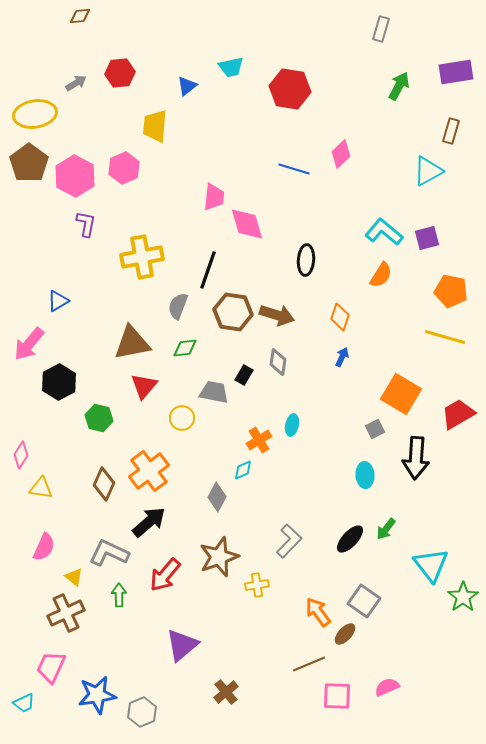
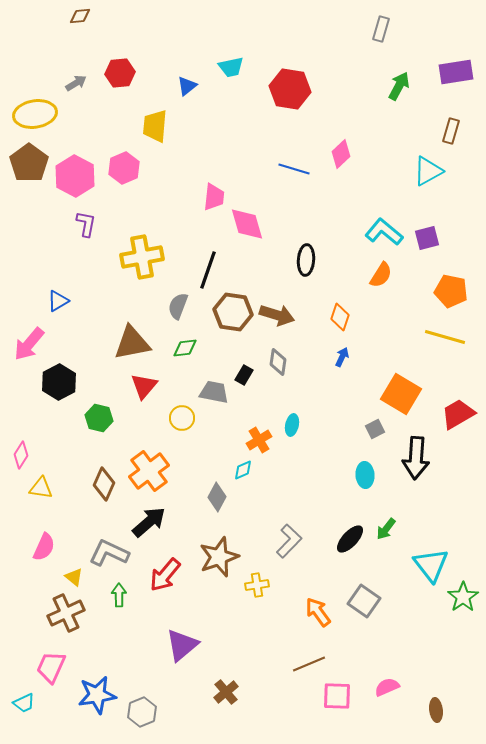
brown ellipse at (345, 634): moved 91 px right, 76 px down; rotated 50 degrees counterclockwise
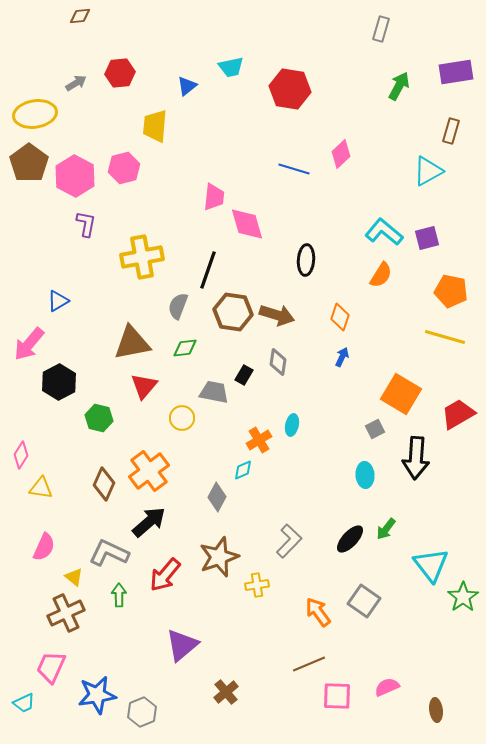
pink hexagon at (124, 168): rotated 8 degrees clockwise
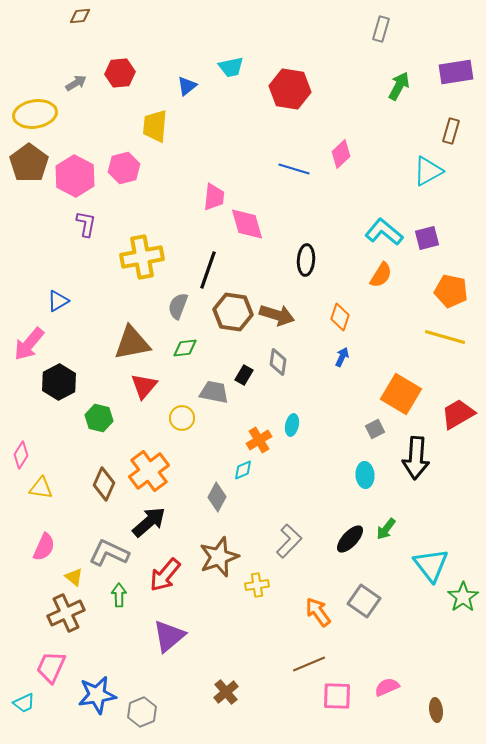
purple triangle at (182, 645): moved 13 px left, 9 px up
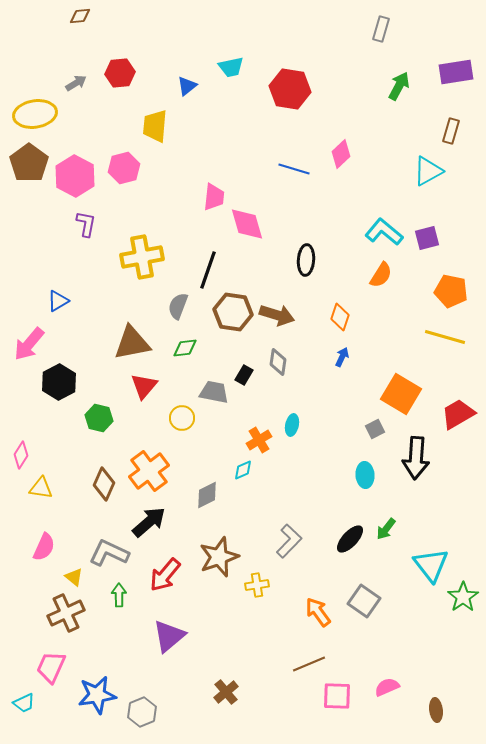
gray diamond at (217, 497): moved 10 px left, 2 px up; rotated 36 degrees clockwise
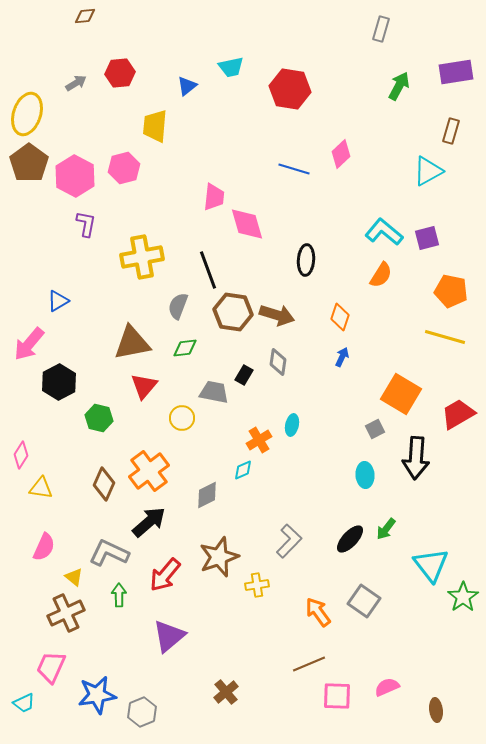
brown diamond at (80, 16): moved 5 px right
yellow ellipse at (35, 114): moved 8 px left; rotated 63 degrees counterclockwise
black line at (208, 270): rotated 39 degrees counterclockwise
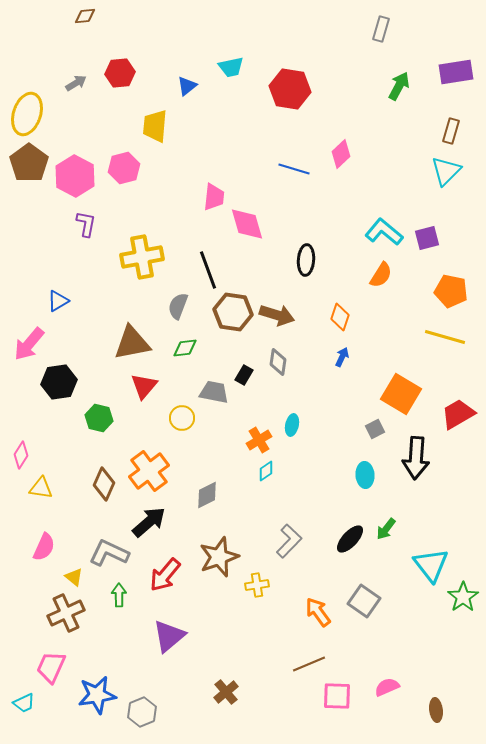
cyan triangle at (428, 171): moved 18 px right; rotated 16 degrees counterclockwise
black hexagon at (59, 382): rotated 20 degrees clockwise
cyan diamond at (243, 470): moved 23 px right, 1 px down; rotated 10 degrees counterclockwise
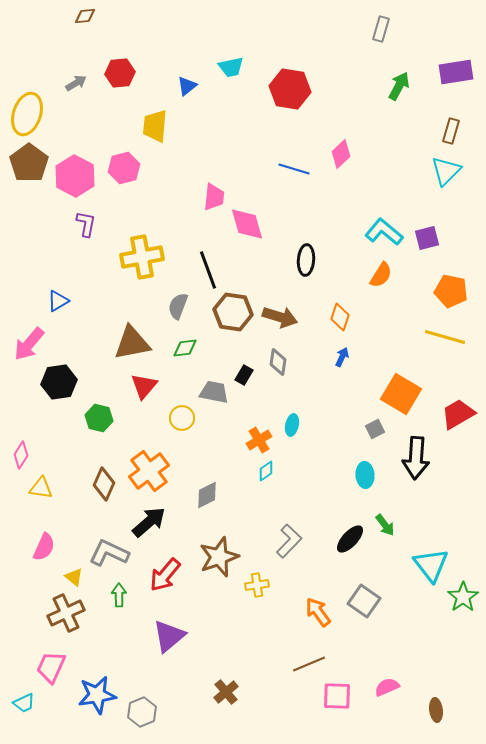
brown arrow at (277, 315): moved 3 px right, 2 px down
green arrow at (386, 529): moved 1 px left, 4 px up; rotated 75 degrees counterclockwise
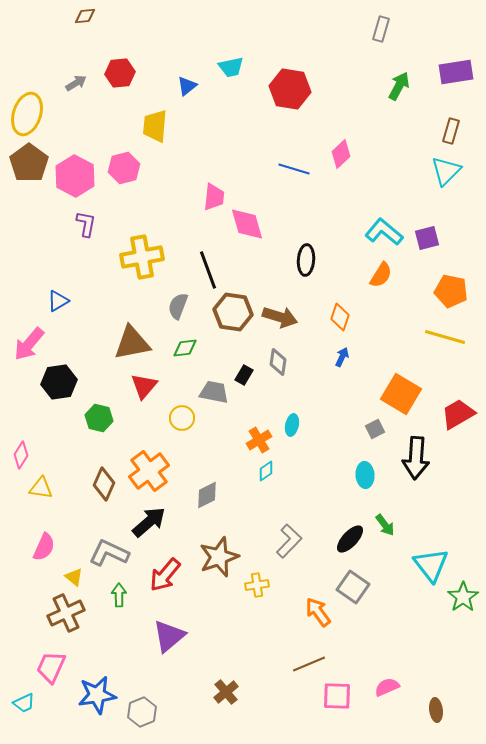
gray square at (364, 601): moved 11 px left, 14 px up
